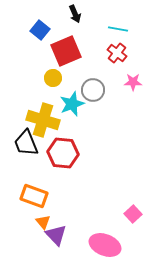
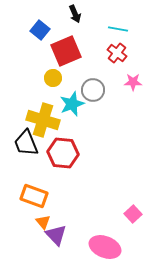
pink ellipse: moved 2 px down
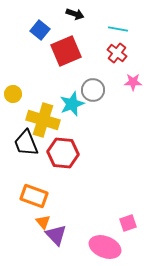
black arrow: rotated 48 degrees counterclockwise
yellow circle: moved 40 px left, 16 px down
pink square: moved 5 px left, 9 px down; rotated 24 degrees clockwise
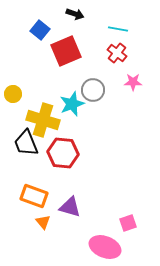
purple triangle: moved 14 px right, 28 px up; rotated 30 degrees counterclockwise
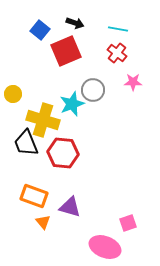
black arrow: moved 9 px down
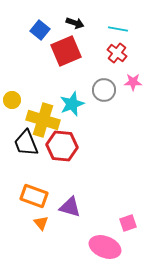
gray circle: moved 11 px right
yellow circle: moved 1 px left, 6 px down
red hexagon: moved 1 px left, 7 px up
orange triangle: moved 2 px left, 1 px down
